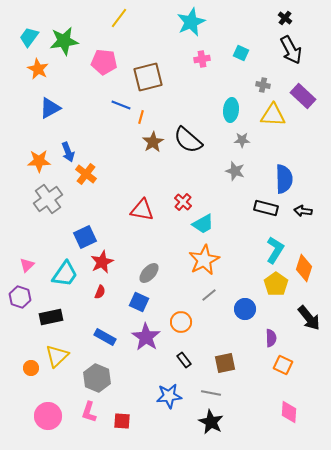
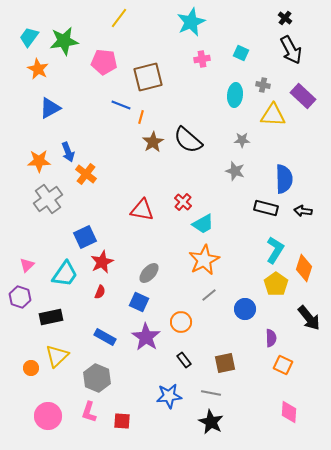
cyan ellipse at (231, 110): moved 4 px right, 15 px up
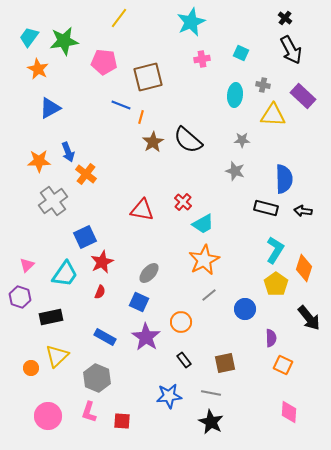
gray cross at (48, 199): moved 5 px right, 2 px down
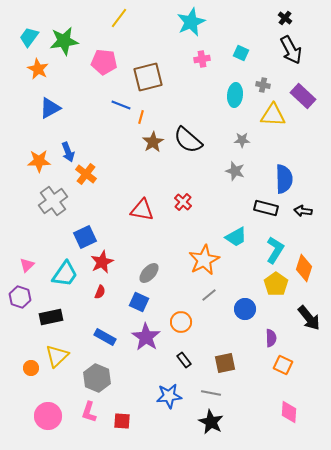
cyan trapezoid at (203, 224): moved 33 px right, 13 px down
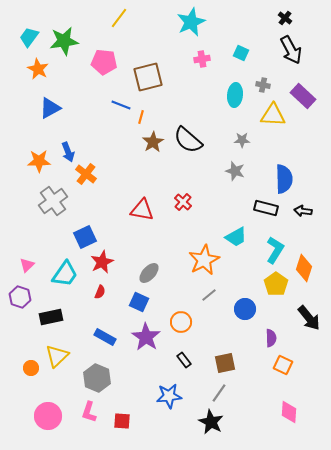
gray line at (211, 393): moved 8 px right; rotated 66 degrees counterclockwise
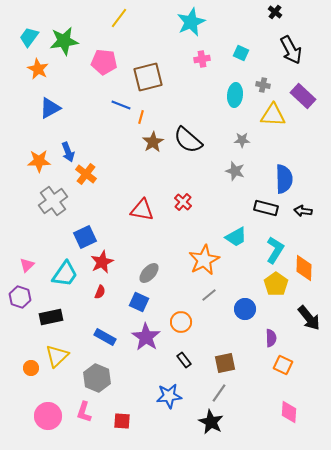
black cross at (285, 18): moved 10 px left, 6 px up
orange diamond at (304, 268): rotated 16 degrees counterclockwise
pink L-shape at (89, 412): moved 5 px left
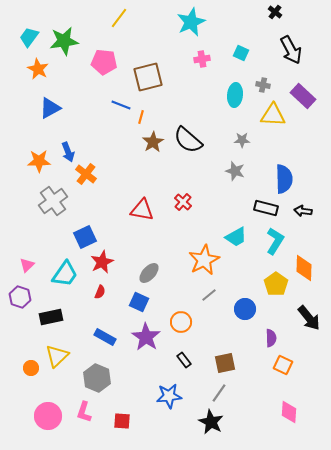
cyan L-shape at (275, 250): moved 9 px up
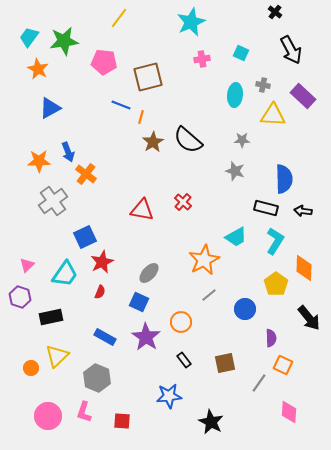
gray line at (219, 393): moved 40 px right, 10 px up
